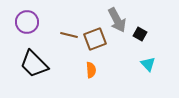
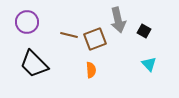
gray arrow: moved 1 px right; rotated 15 degrees clockwise
black square: moved 4 px right, 3 px up
cyan triangle: moved 1 px right
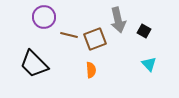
purple circle: moved 17 px right, 5 px up
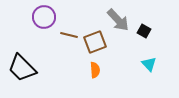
gray arrow: rotated 30 degrees counterclockwise
brown square: moved 3 px down
black trapezoid: moved 12 px left, 4 px down
orange semicircle: moved 4 px right
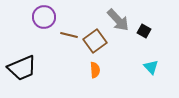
brown square: moved 1 px up; rotated 15 degrees counterclockwise
cyan triangle: moved 2 px right, 3 px down
black trapezoid: rotated 68 degrees counterclockwise
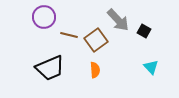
brown square: moved 1 px right, 1 px up
black trapezoid: moved 28 px right
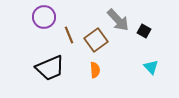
brown line: rotated 54 degrees clockwise
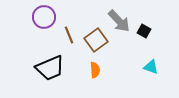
gray arrow: moved 1 px right, 1 px down
cyan triangle: rotated 28 degrees counterclockwise
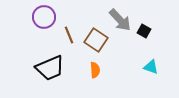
gray arrow: moved 1 px right, 1 px up
brown square: rotated 20 degrees counterclockwise
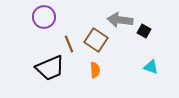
gray arrow: rotated 140 degrees clockwise
brown line: moved 9 px down
